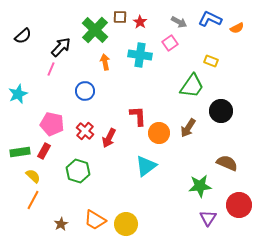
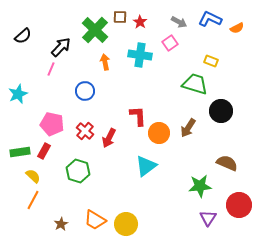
green trapezoid: moved 3 px right, 2 px up; rotated 108 degrees counterclockwise
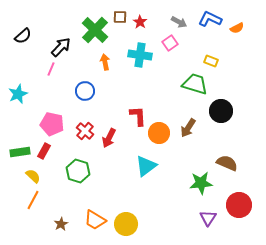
green star: moved 1 px right, 3 px up
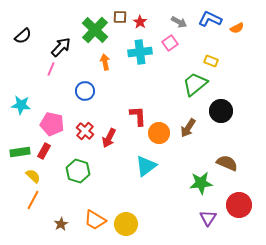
cyan cross: moved 3 px up; rotated 15 degrees counterclockwise
green trapezoid: rotated 56 degrees counterclockwise
cyan star: moved 3 px right, 11 px down; rotated 30 degrees clockwise
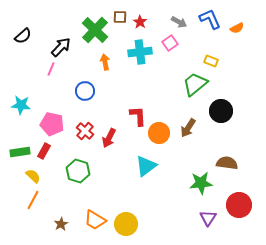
blue L-shape: rotated 40 degrees clockwise
brown semicircle: rotated 15 degrees counterclockwise
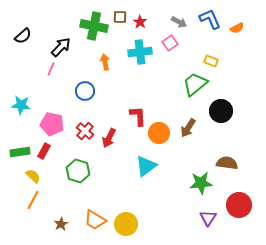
green cross: moved 1 px left, 4 px up; rotated 32 degrees counterclockwise
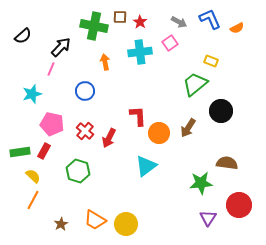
cyan star: moved 11 px right, 11 px up; rotated 24 degrees counterclockwise
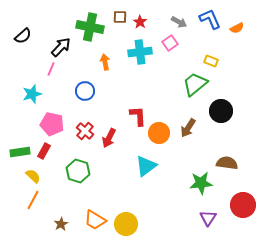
green cross: moved 4 px left, 1 px down
red circle: moved 4 px right
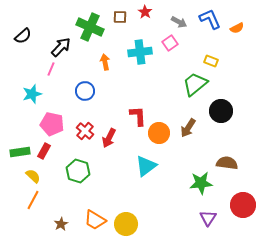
red star: moved 5 px right, 10 px up
green cross: rotated 12 degrees clockwise
